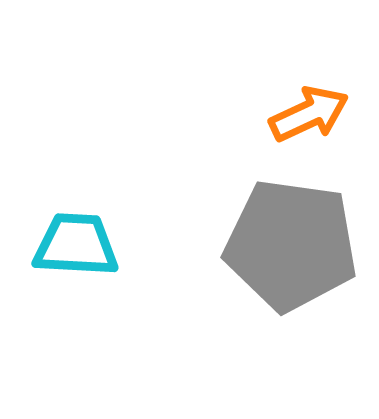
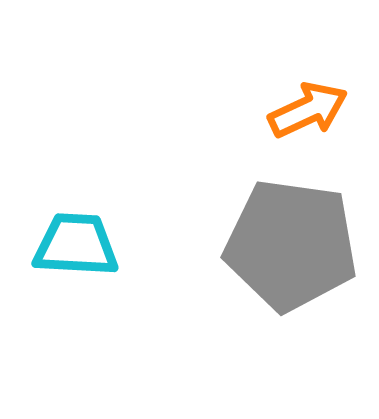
orange arrow: moved 1 px left, 4 px up
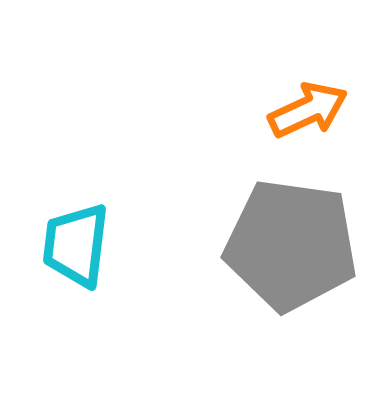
cyan trapezoid: rotated 86 degrees counterclockwise
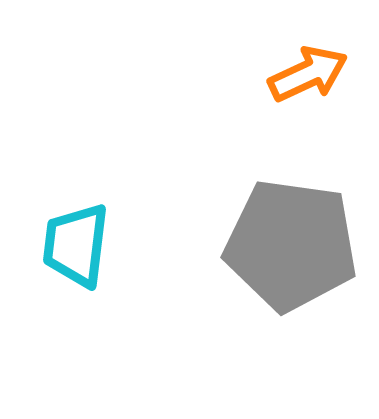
orange arrow: moved 36 px up
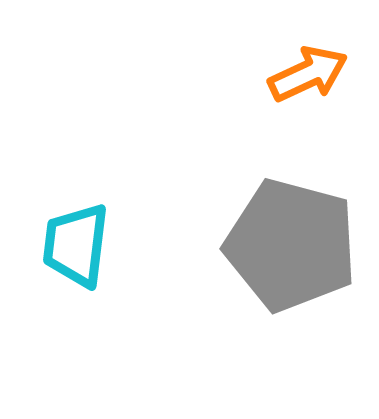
gray pentagon: rotated 7 degrees clockwise
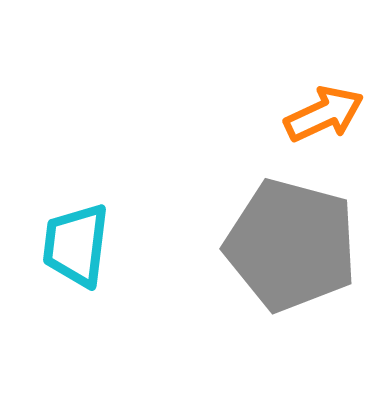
orange arrow: moved 16 px right, 40 px down
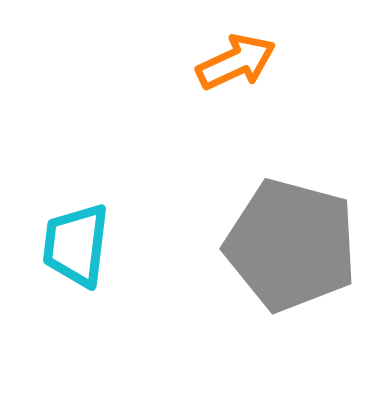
orange arrow: moved 88 px left, 52 px up
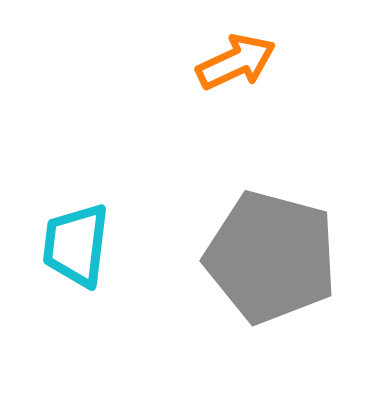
gray pentagon: moved 20 px left, 12 px down
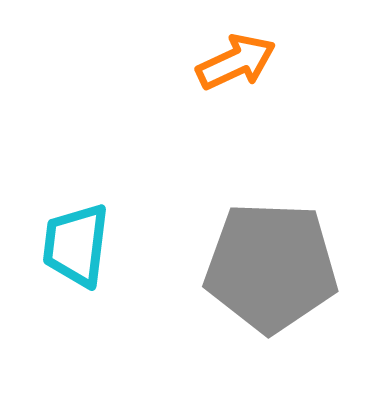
gray pentagon: moved 10 px down; rotated 13 degrees counterclockwise
